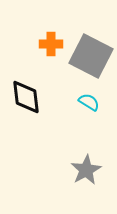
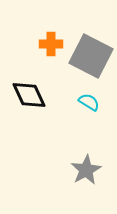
black diamond: moved 3 px right, 2 px up; rotated 18 degrees counterclockwise
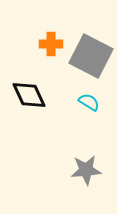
gray star: rotated 24 degrees clockwise
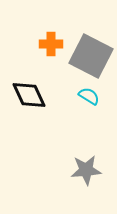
cyan semicircle: moved 6 px up
